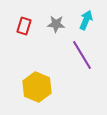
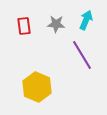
red rectangle: rotated 24 degrees counterclockwise
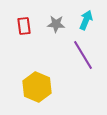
purple line: moved 1 px right
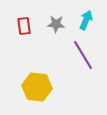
yellow hexagon: rotated 16 degrees counterclockwise
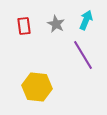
gray star: rotated 24 degrees clockwise
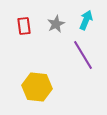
gray star: rotated 18 degrees clockwise
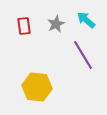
cyan arrow: rotated 72 degrees counterclockwise
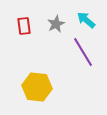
purple line: moved 3 px up
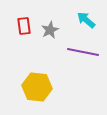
gray star: moved 6 px left, 6 px down
purple line: rotated 48 degrees counterclockwise
